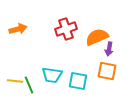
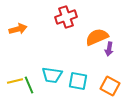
red cross: moved 12 px up
orange square: moved 3 px right, 15 px down; rotated 18 degrees clockwise
yellow line: rotated 21 degrees counterclockwise
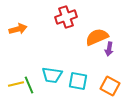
yellow line: moved 1 px right, 3 px down
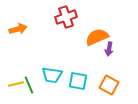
orange square: moved 1 px left, 1 px up
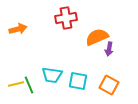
red cross: moved 1 px down; rotated 10 degrees clockwise
